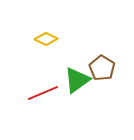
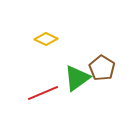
green triangle: moved 2 px up
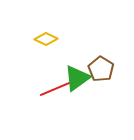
brown pentagon: moved 1 px left, 1 px down
red line: moved 12 px right, 4 px up
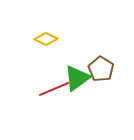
red line: moved 1 px left
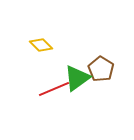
yellow diamond: moved 5 px left, 6 px down; rotated 20 degrees clockwise
